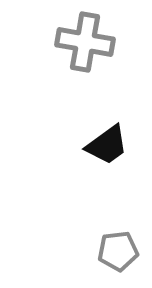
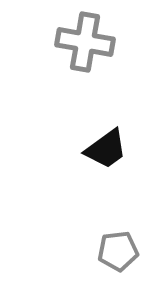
black trapezoid: moved 1 px left, 4 px down
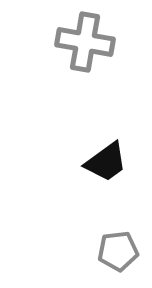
black trapezoid: moved 13 px down
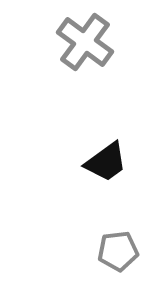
gray cross: rotated 26 degrees clockwise
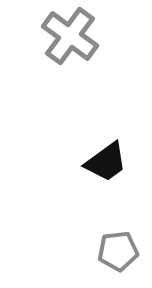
gray cross: moved 15 px left, 6 px up
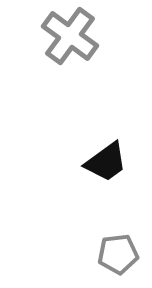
gray pentagon: moved 3 px down
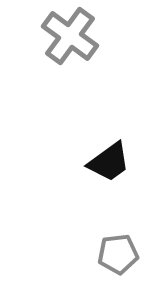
black trapezoid: moved 3 px right
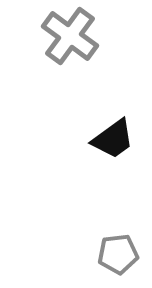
black trapezoid: moved 4 px right, 23 px up
